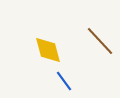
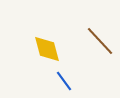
yellow diamond: moved 1 px left, 1 px up
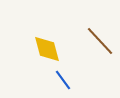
blue line: moved 1 px left, 1 px up
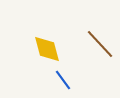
brown line: moved 3 px down
